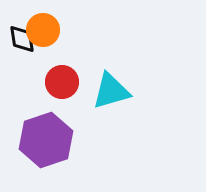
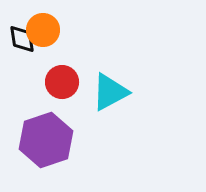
cyan triangle: moved 1 px left, 1 px down; rotated 12 degrees counterclockwise
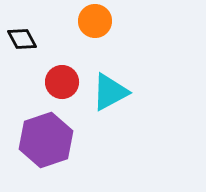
orange circle: moved 52 px right, 9 px up
black diamond: rotated 20 degrees counterclockwise
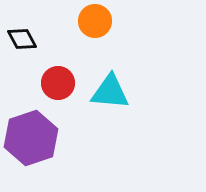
red circle: moved 4 px left, 1 px down
cyan triangle: rotated 33 degrees clockwise
purple hexagon: moved 15 px left, 2 px up
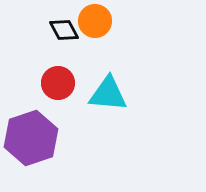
black diamond: moved 42 px right, 9 px up
cyan triangle: moved 2 px left, 2 px down
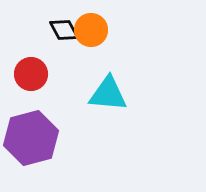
orange circle: moved 4 px left, 9 px down
red circle: moved 27 px left, 9 px up
purple hexagon: rotated 4 degrees clockwise
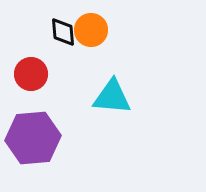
black diamond: moved 1 px left, 2 px down; rotated 24 degrees clockwise
cyan triangle: moved 4 px right, 3 px down
purple hexagon: moved 2 px right; rotated 10 degrees clockwise
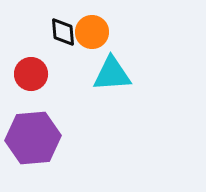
orange circle: moved 1 px right, 2 px down
cyan triangle: moved 23 px up; rotated 9 degrees counterclockwise
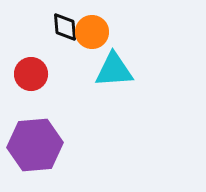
black diamond: moved 2 px right, 5 px up
cyan triangle: moved 2 px right, 4 px up
purple hexagon: moved 2 px right, 7 px down
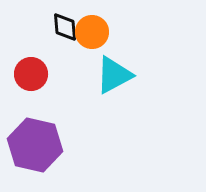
cyan triangle: moved 5 px down; rotated 24 degrees counterclockwise
purple hexagon: rotated 18 degrees clockwise
